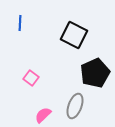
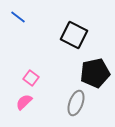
blue line: moved 2 px left, 6 px up; rotated 56 degrees counterclockwise
black pentagon: rotated 12 degrees clockwise
gray ellipse: moved 1 px right, 3 px up
pink semicircle: moved 19 px left, 13 px up
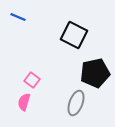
blue line: rotated 14 degrees counterclockwise
pink square: moved 1 px right, 2 px down
pink semicircle: rotated 30 degrees counterclockwise
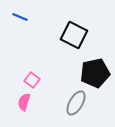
blue line: moved 2 px right
gray ellipse: rotated 10 degrees clockwise
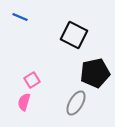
pink square: rotated 21 degrees clockwise
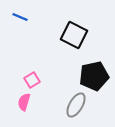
black pentagon: moved 1 px left, 3 px down
gray ellipse: moved 2 px down
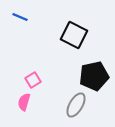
pink square: moved 1 px right
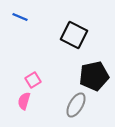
pink semicircle: moved 1 px up
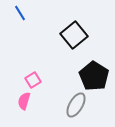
blue line: moved 4 px up; rotated 35 degrees clockwise
black square: rotated 24 degrees clockwise
black pentagon: rotated 28 degrees counterclockwise
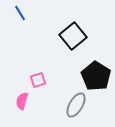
black square: moved 1 px left, 1 px down
black pentagon: moved 2 px right
pink square: moved 5 px right; rotated 14 degrees clockwise
pink semicircle: moved 2 px left
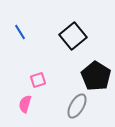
blue line: moved 19 px down
pink semicircle: moved 3 px right, 3 px down
gray ellipse: moved 1 px right, 1 px down
